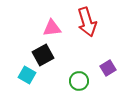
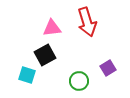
black square: moved 2 px right
cyan square: rotated 12 degrees counterclockwise
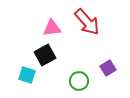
red arrow: rotated 24 degrees counterclockwise
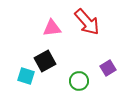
black square: moved 6 px down
cyan square: moved 1 px left, 1 px down
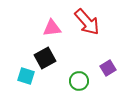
black square: moved 3 px up
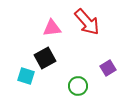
green circle: moved 1 px left, 5 px down
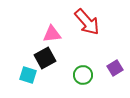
pink triangle: moved 6 px down
purple square: moved 7 px right
cyan square: moved 2 px right, 1 px up
green circle: moved 5 px right, 11 px up
